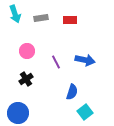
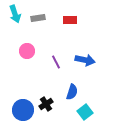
gray rectangle: moved 3 px left
black cross: moved 20 px right, 25 px down
blue circle: moved 5 px right, 3 px up
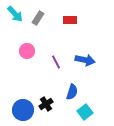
cyan arrow: rotated 24 degrees counterclockwise
gray rectangle: rotated 48 degrees counterclockwise
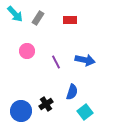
blue circle: moved 2 px left, 1 px down
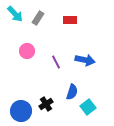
cyan square: moved 3 px right, 5 px up
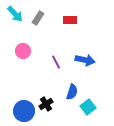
pink circle: moved 4 px left
blue circle: moved 3 px right
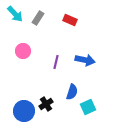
red rectangle: rotated 24 degrees clockwise
purple line: rotated 40 degrees clockwise
cyan square: rotated 14 degrees clockwise
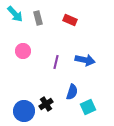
gray rectangle: rotated 48 degrees counterclockwise
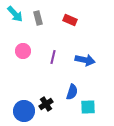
purple line: moved 3 px left, 5 px up
cyan square: rotated 21 degrees clockwise
